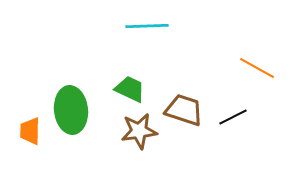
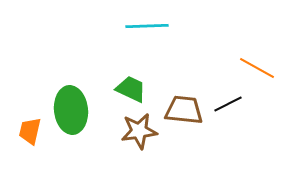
green trapezoid: moved 1 px right
brown trapezoid: rotated 12 degrees counterclockwise
black line: moved 5 px left, 13 px up
orange trapezoid: rotated 12 degrees clockwise
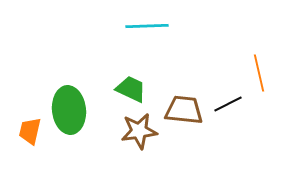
orange line: moved 2 px right, 5 px down; rotated 48 degrees clockwise
green ellipse: moved 2 px left
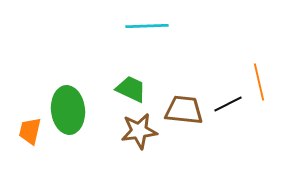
orange line: moved 9 px down
green ellipse: moved 1 px left
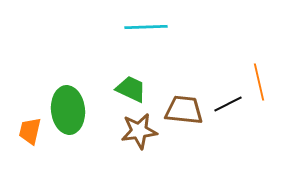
cyan line: moved 1 px left, 1 px down
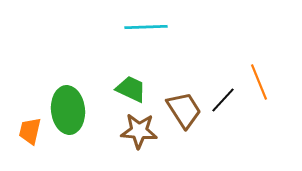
orange line: rotated 9 degrees counterclockwise
black line: moved 5 px left, 4 px up; rotated 20 degrees counterclockwise
brown trapezoid: rotated 51 degrees clockwise
brown star: rotated 12 degrees clockwise
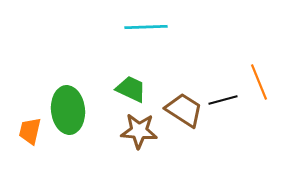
black line: rotated 32 degrees clockwise
brown trapezoid: rotated 24 degrees counterclockwise
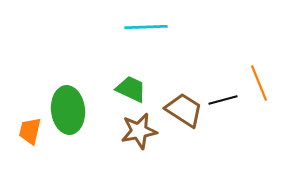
orange line: moved 1 px down
brown star: rotated 15 degrees counterclockwise
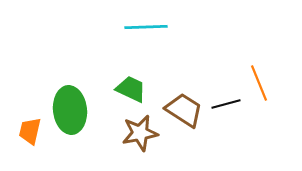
black line: moved 3 px right, 4 px down
green ellipse: moved 2 px right
brown star: moved 1 px right, 2 px down
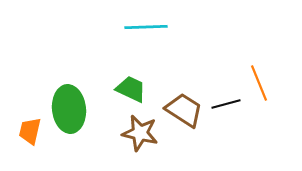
green ellipse: moved 1 px left, 1 px up
brown star: rotated 24 degrees clockwise
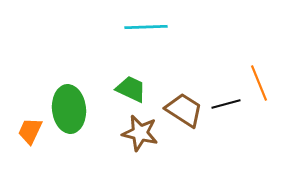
orange trapezoid: rotated 12 degrees clockwise
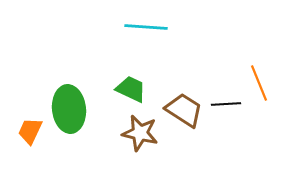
cyan line: rotated 6 degrees clockwise
black line: rotated 12 degrees clockwise
